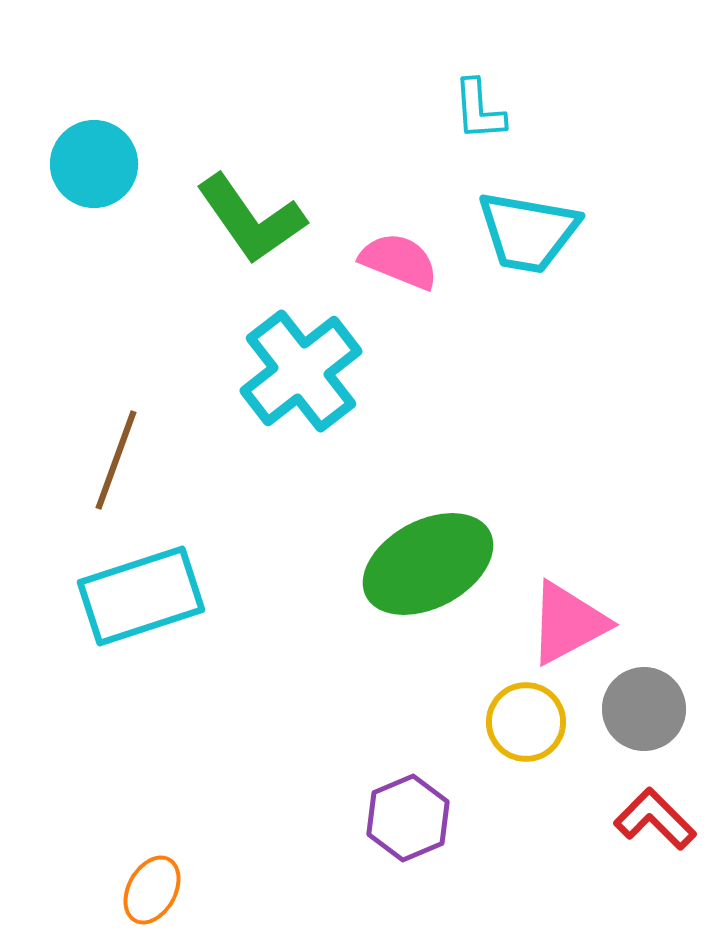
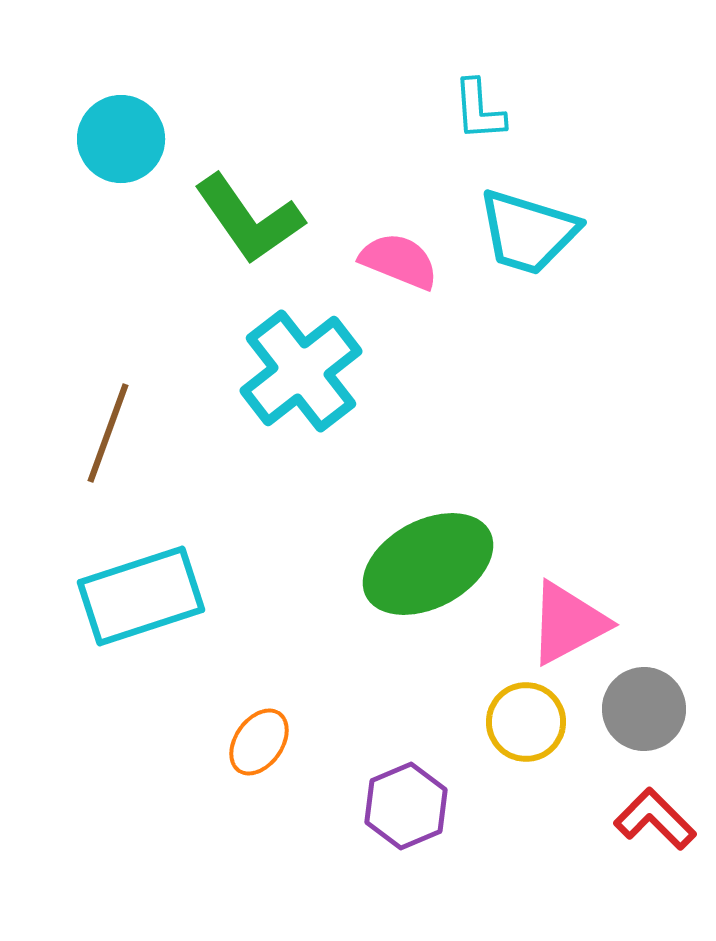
cyan circle: moved 27 px right, 25 px up
green L-shape: moved 2 px left
cyan trapezoid: rotated 7 degrees clockwise
brown line: moved 8 px left, 27 px up
purple hexagon: moved 2 px left, 12 px up
orange ellipse: moved 107 px right, 148 px up; rotated 6 degrees clockwise
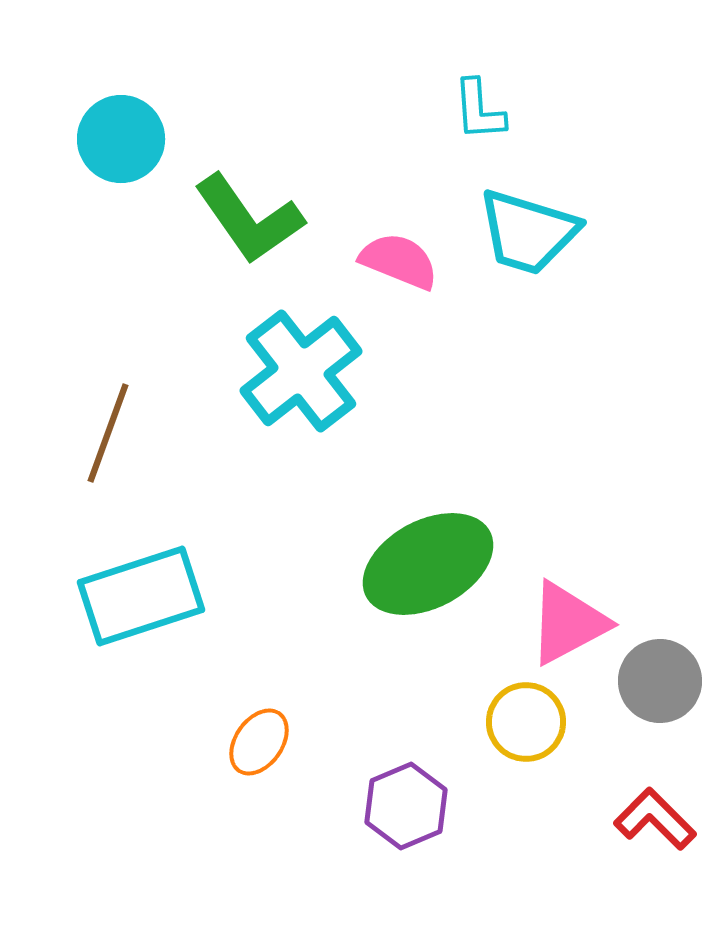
gray circle: moved 16 px right, 28 px up
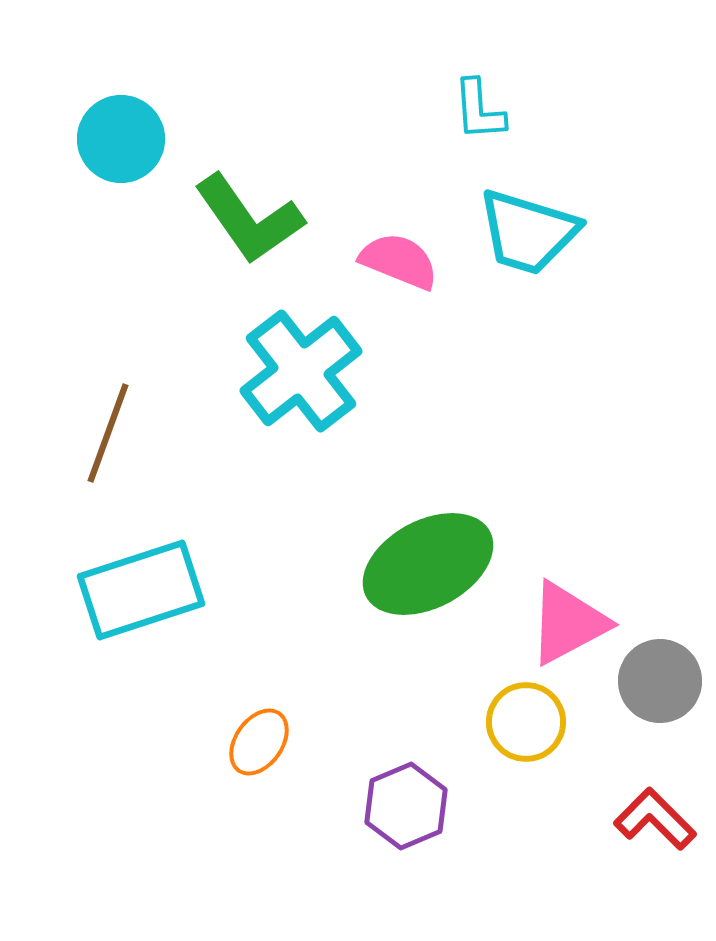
cyan rectangle: moved 6 px up
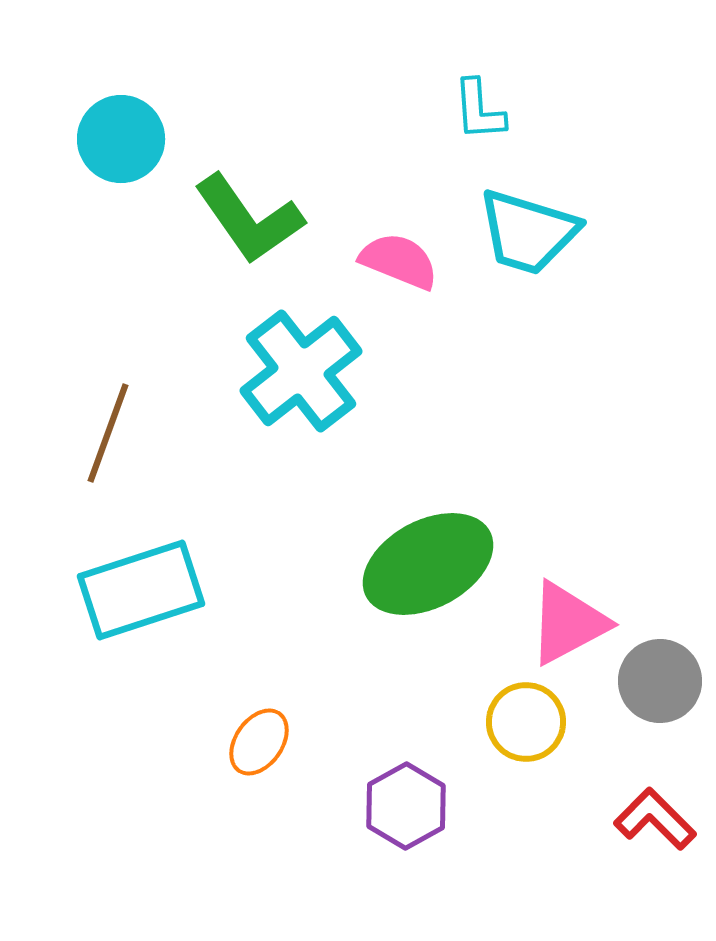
purple hexagon: rotated 6 degrees counterclockwise
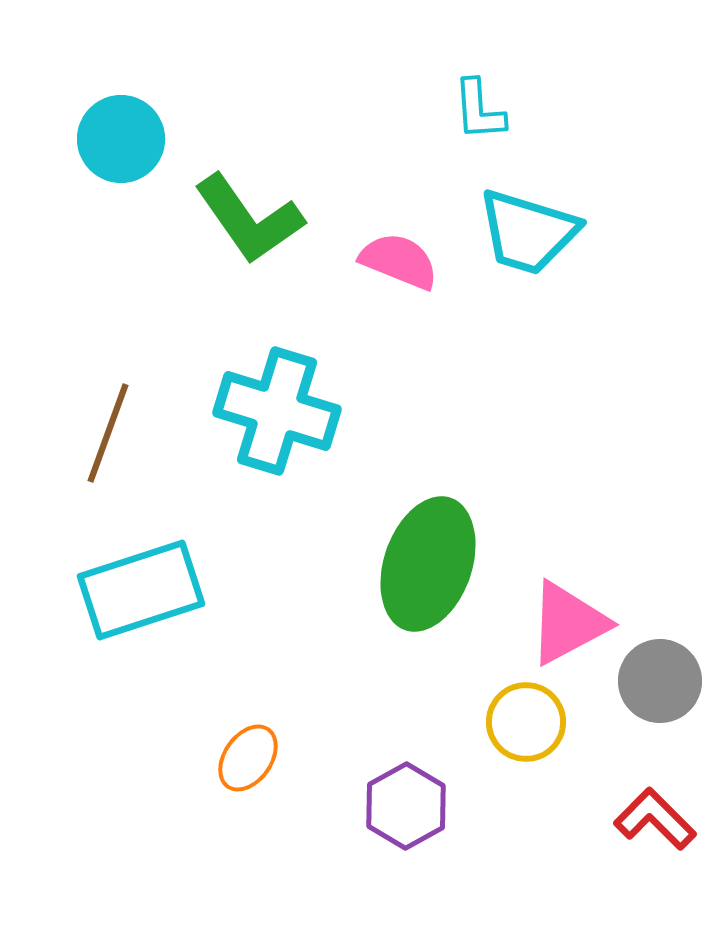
cyan cross: moved 24 px left, 40 px down; rotated 35 degrees counterclockwise
green ellipse: rotated 43 degrees counterclockwise
orange ellipse: moved 11 px left, 16 px down
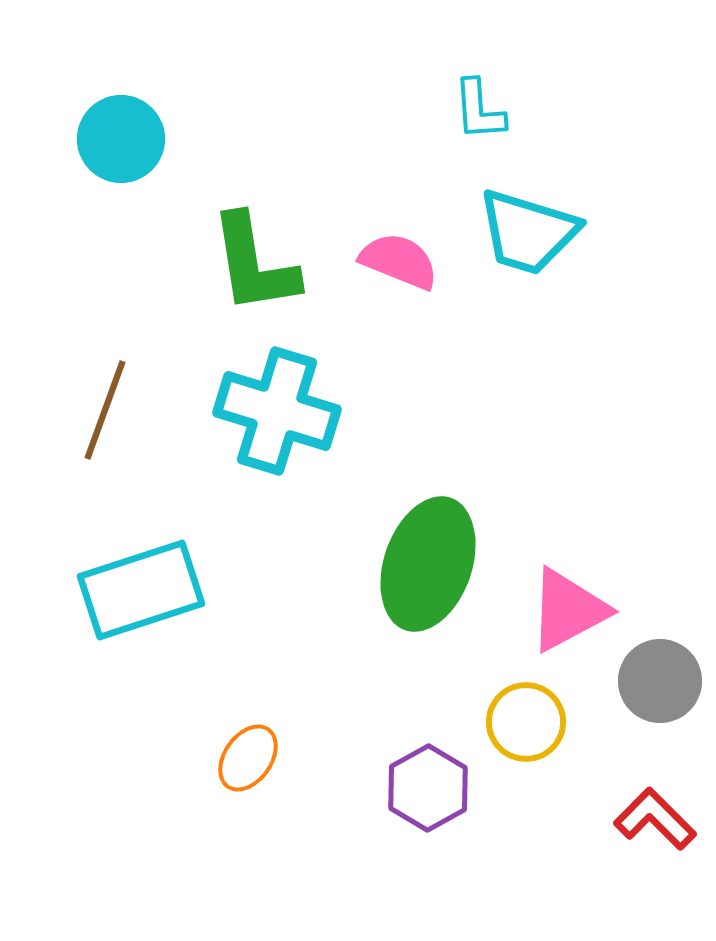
green L-shape: moved 5 px right, 45 px down; rotated 26 degrees clockwise
brown line: moved 3 px left, 23 px up
pink triangle: moved 13 px up
purple hexagon: moved 22 px right, 18 px up
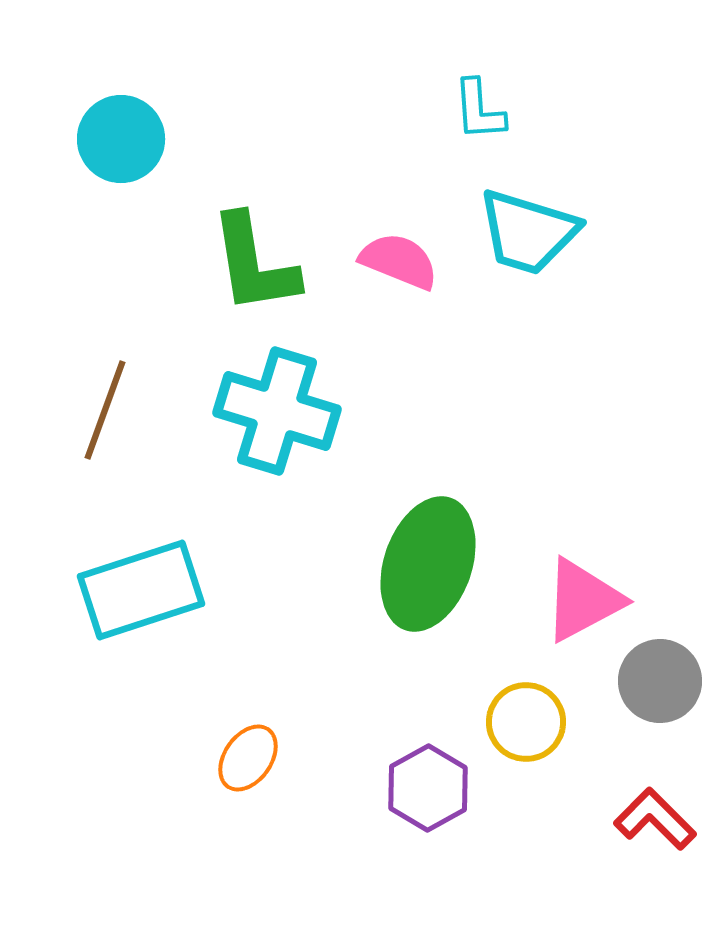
pink triangle: moved 15 px right, 10 px up
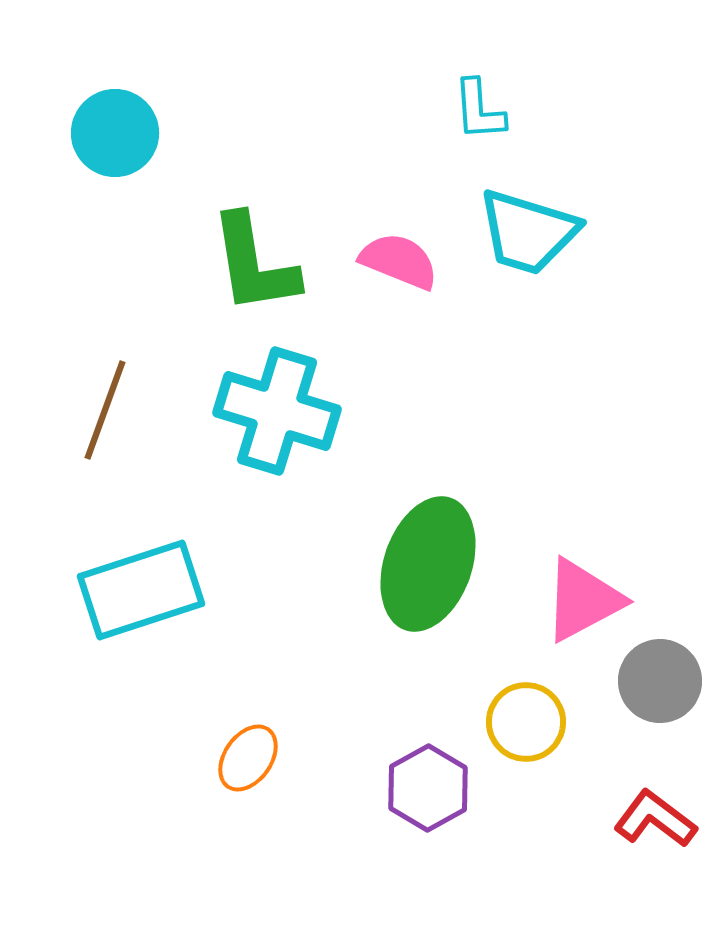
cyan circle: moved 6 px left, 6 px up
red L-shape: rotated 8 degrees counterclockwise
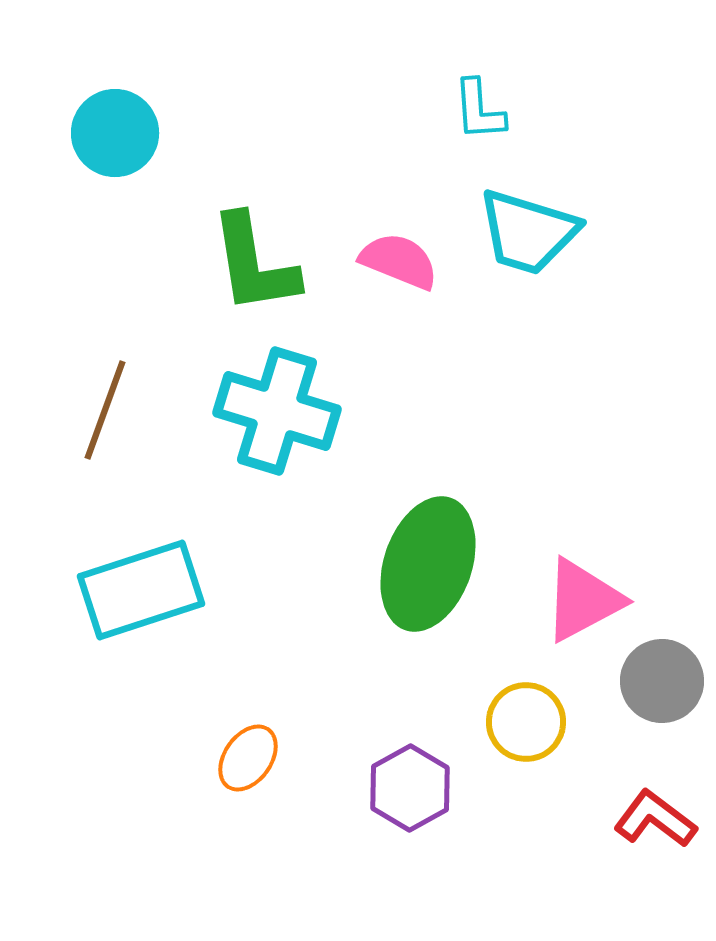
gray circle: moved 2 px right
purple hexagon: moved 18 px left
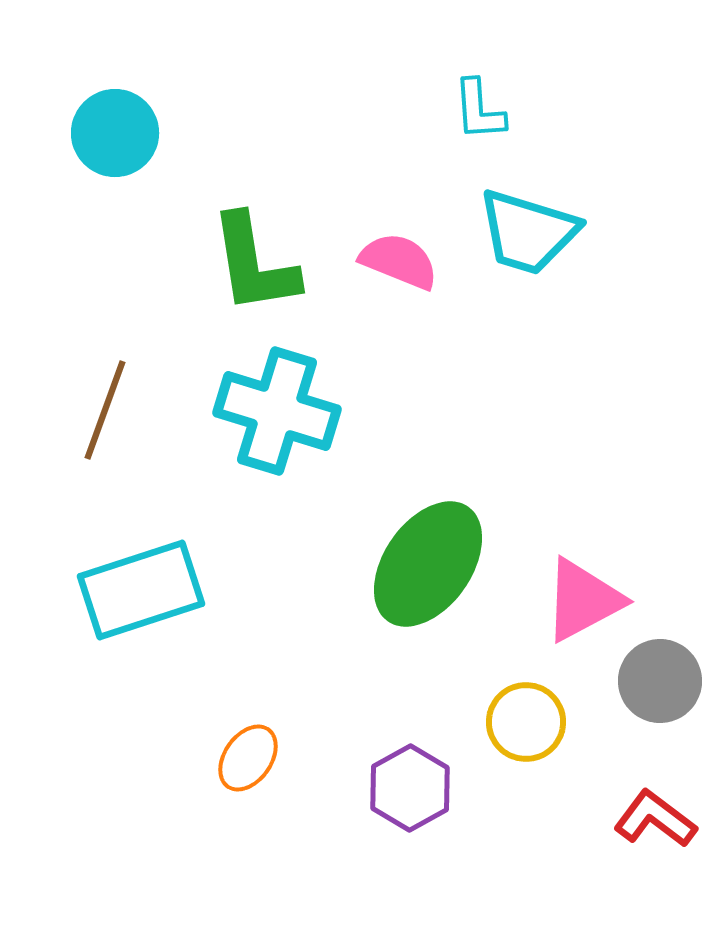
green ellipse: rotated 16 degrees clockwise
gray circle: moved 2 px left
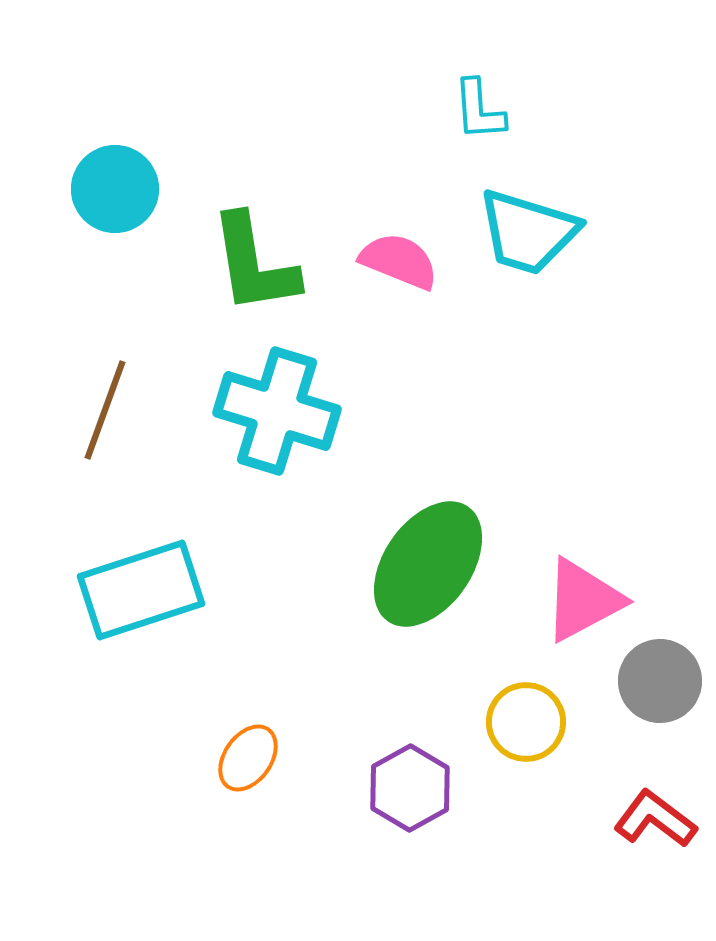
cyan circle: moved 56 px down
